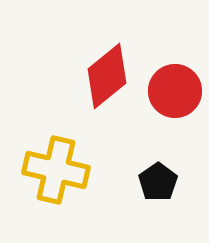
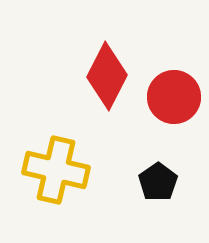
red diamond: rotated 24 degrees counterclockwise
red circle: moved 1 px left, 6 px down
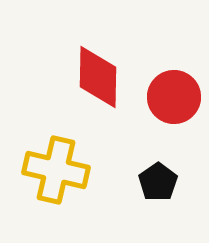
red diamond: moved 9 px left, 1 px down; rotated 26 degrees counterclockwise
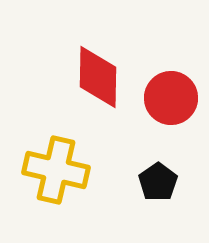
red circle: moved 3 px left, 1 px down
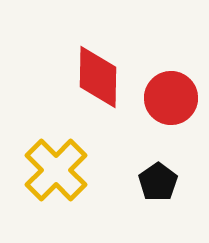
yellow cross: rotated 32 degrees clockwise
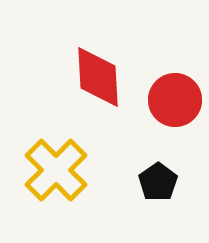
red diamond: rotated 4 degrees counterclockwise
red circle: moved 4 px right, 2 px down
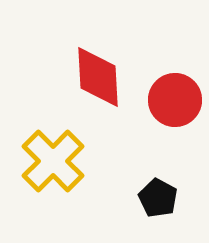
yellow cross: moved 3 px left, 9 px up
black pentagon: moved 16 px down; rotated 9 degrees counterclockwise
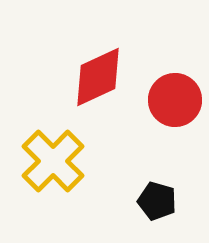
red diamond: rotated 68 degrees clockwise
black pentagon: moved 1 px left, 3 px down; rotated 12 degrees counterclockwise
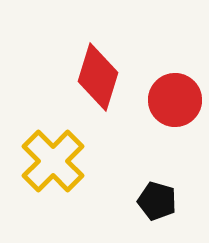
red diamond: rotated 48 degrees counterclockwise
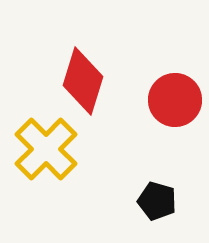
red diamond: moved 15 px left, 4 px down
yellow cross: moved 7 px left, 12 px up
